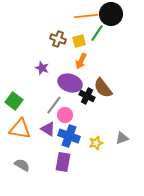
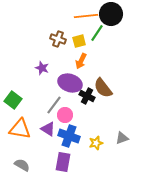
green square: moved 1 px left, 1 px up
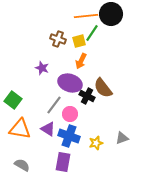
green line: moved 5 px left
pink circle: moved 5 px right, 1 px up
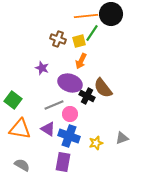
gray line: rotated 30 degrees clockwise
